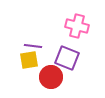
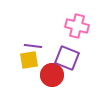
red circle: moved 1 px right, 2 px up
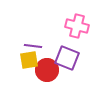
red circle: moved 5 px left, 5 px up
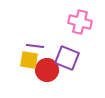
pink cross: moved 3 px right, 4 px up
purple line: moved 2 px right
yellow square: rotated 18 degrees clockwise
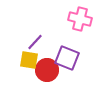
pink cross: moved 3 px up
purple line: moved 4 px up; rotated 54 degrees counterclockwise
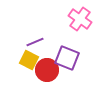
pink cross: rotated 20 degrees clockwise
purple line: rotated 24 degrees clockwise
yellow square: rotated 18 degrees clockwise
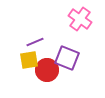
yellow square: rotated 36 degrees counterclockwise
